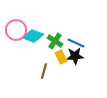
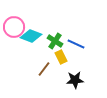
pink circle: moved 2 px left, 3 px up
cyan diamond: moved 2 px left
blue line: moved 1 px down
black star: moved 24 px down
brown line: moved 2 px up; rotated 21 degrees clockwise
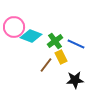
green cross: rotated 21 degrees clockwise
brown line: moved 2 px right, 4 px up
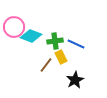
green cross: rotated 28 degrees clockwise
black star: rotated 24 degrees counterclockwise
